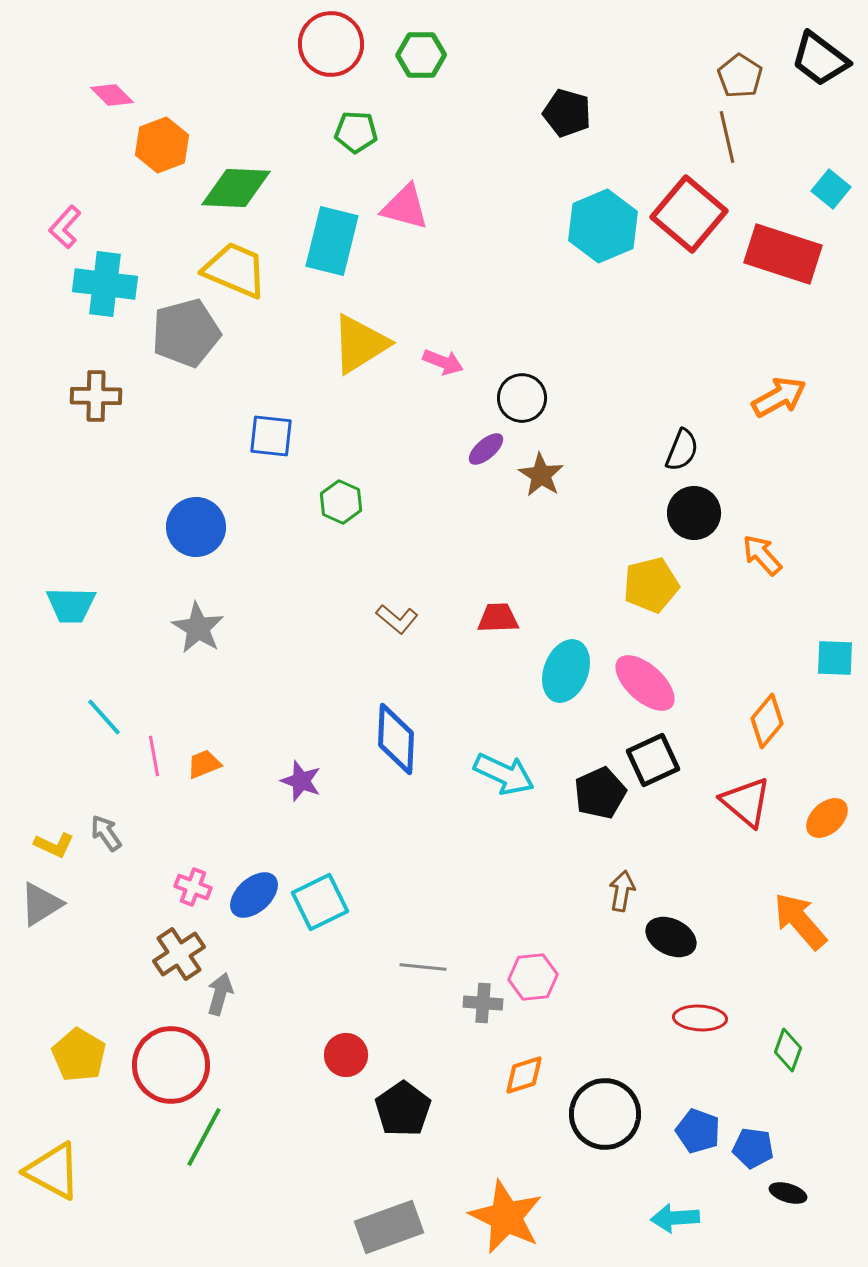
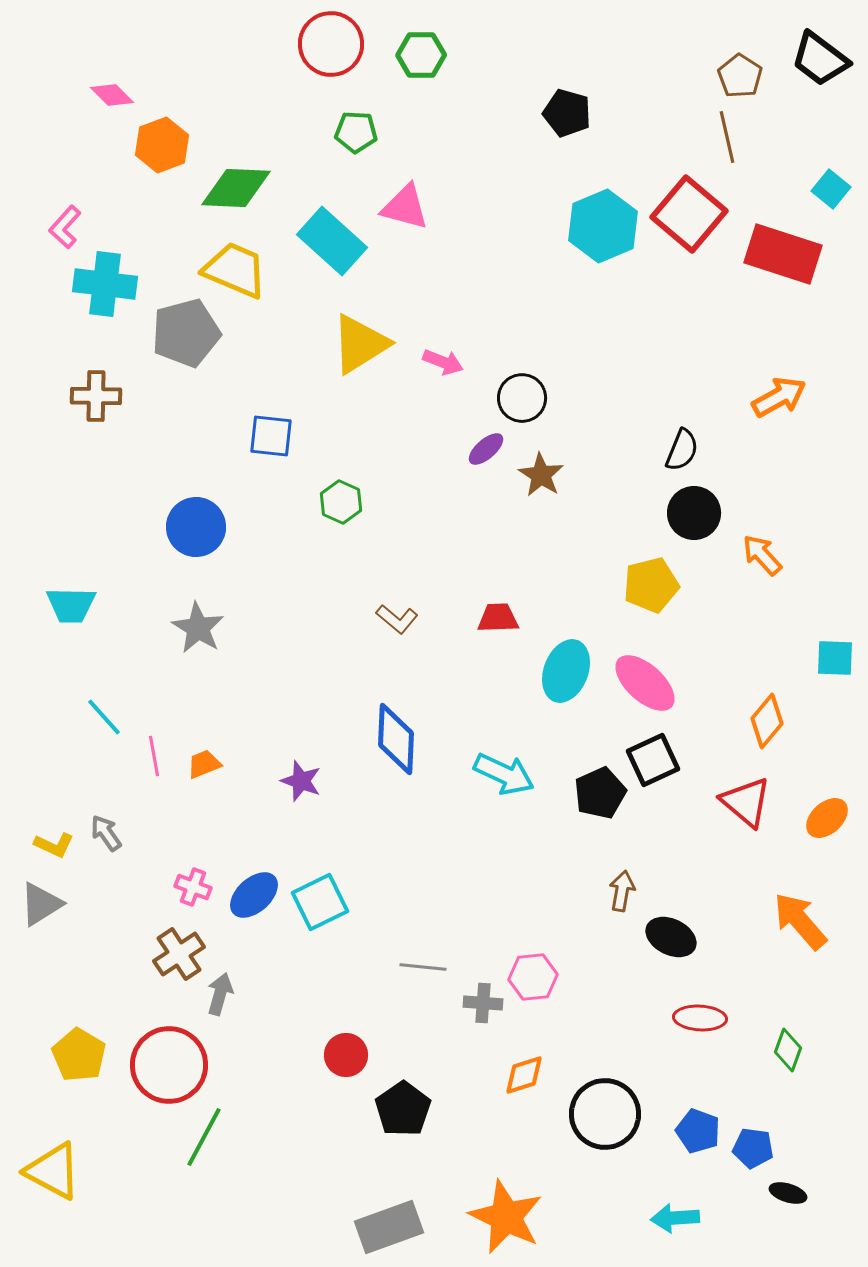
cyan rectangle at (332, 241): rotated 62 degrees counterclockwise
red circle at (171, 1065): moved 2 px left
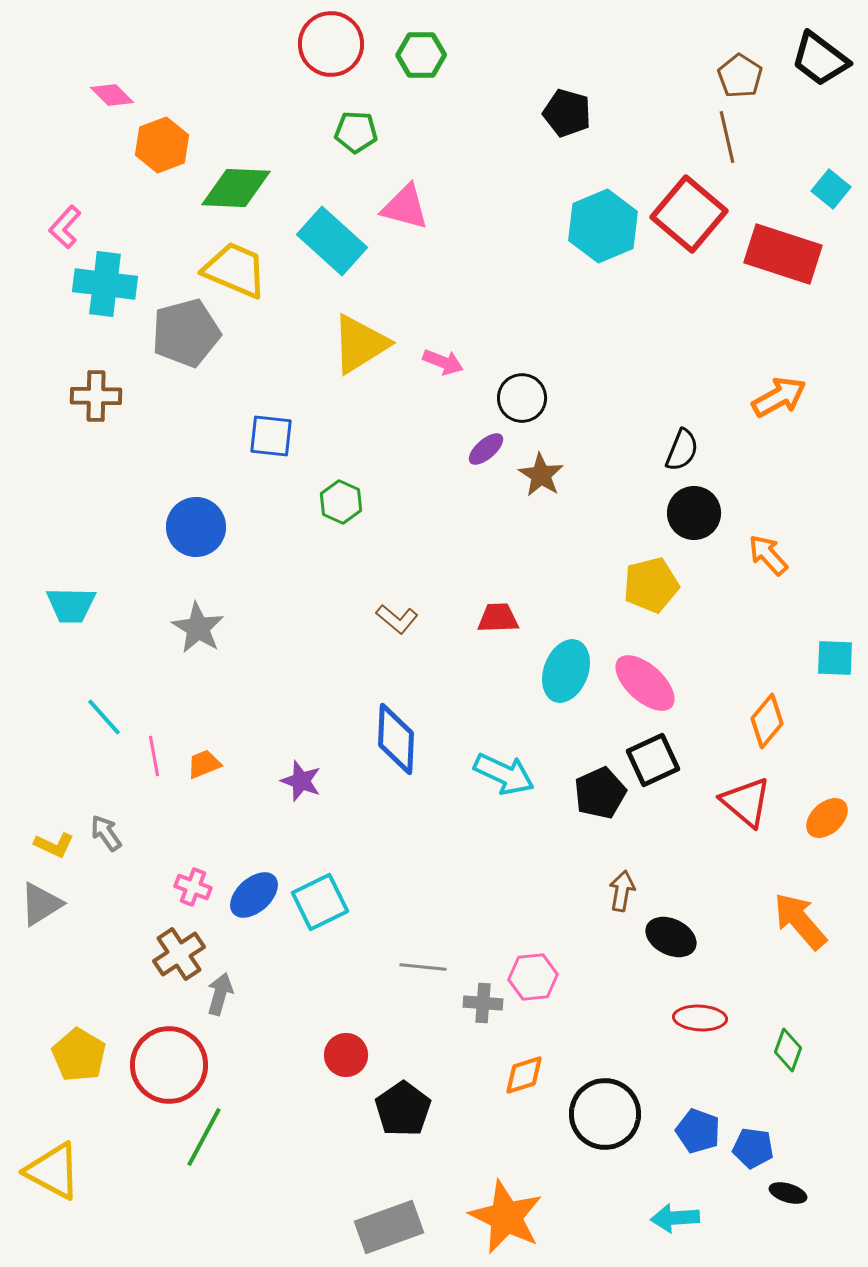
orange arrow at (762, 555): moved 6 px right
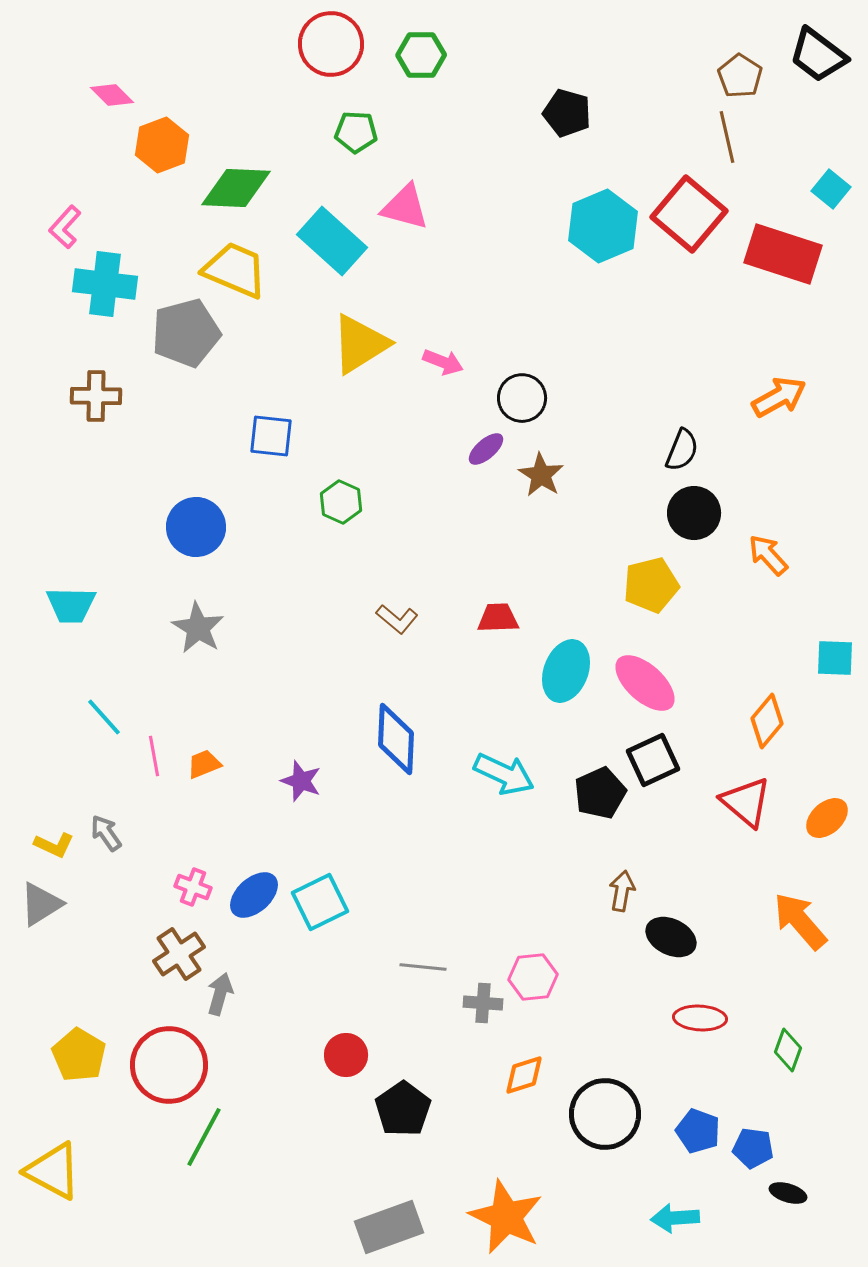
black trapezoid at (820, 59): moved 2 px left, 4 px up
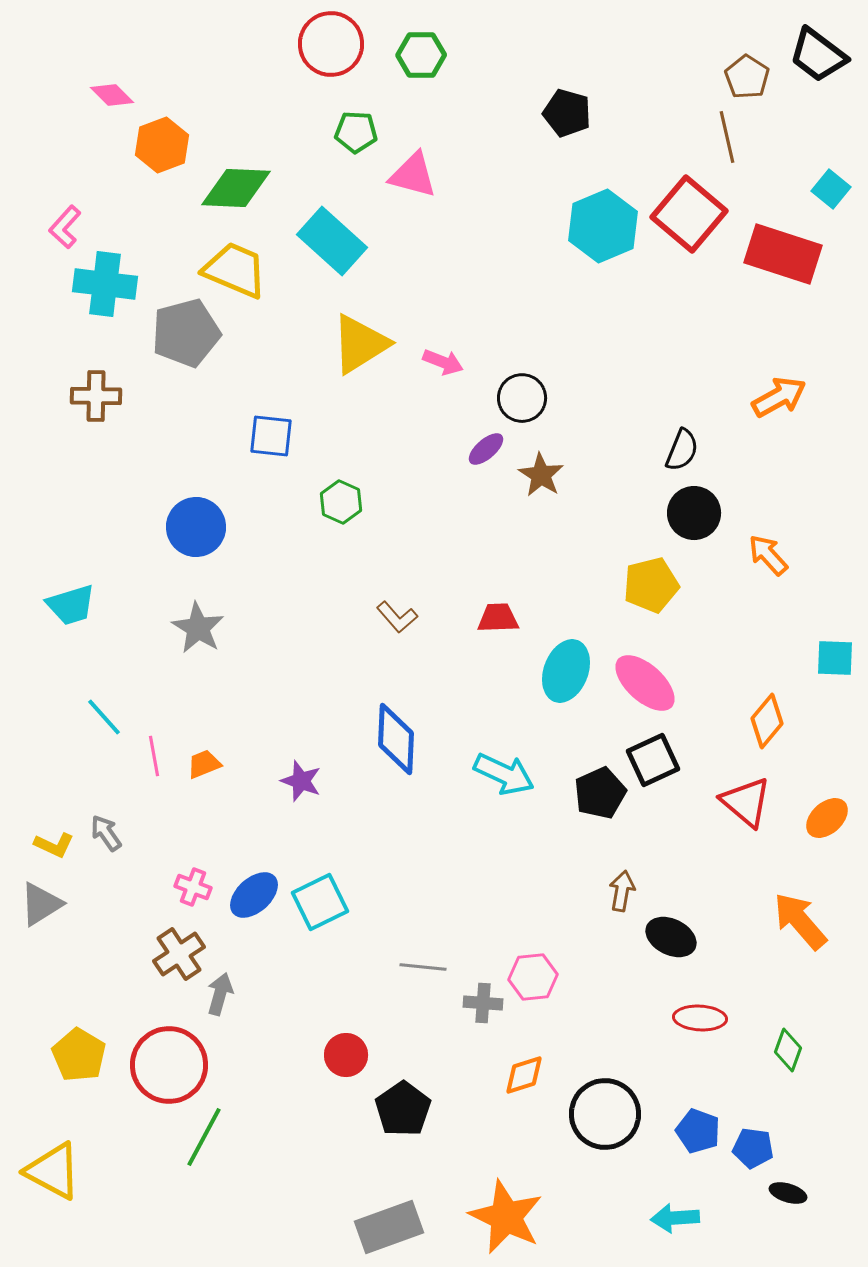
brown pentagon at (740, 76): moved 7 px right, 1 px down
pink triangle at (405, 207): moved 8 px right, 32 px up
cyan trapezoid at (71, 605): rotated 18 degrees counterclockwise
brown L-shape at (397, 619): moved 2 px up; rotated 9 degrees clockwise
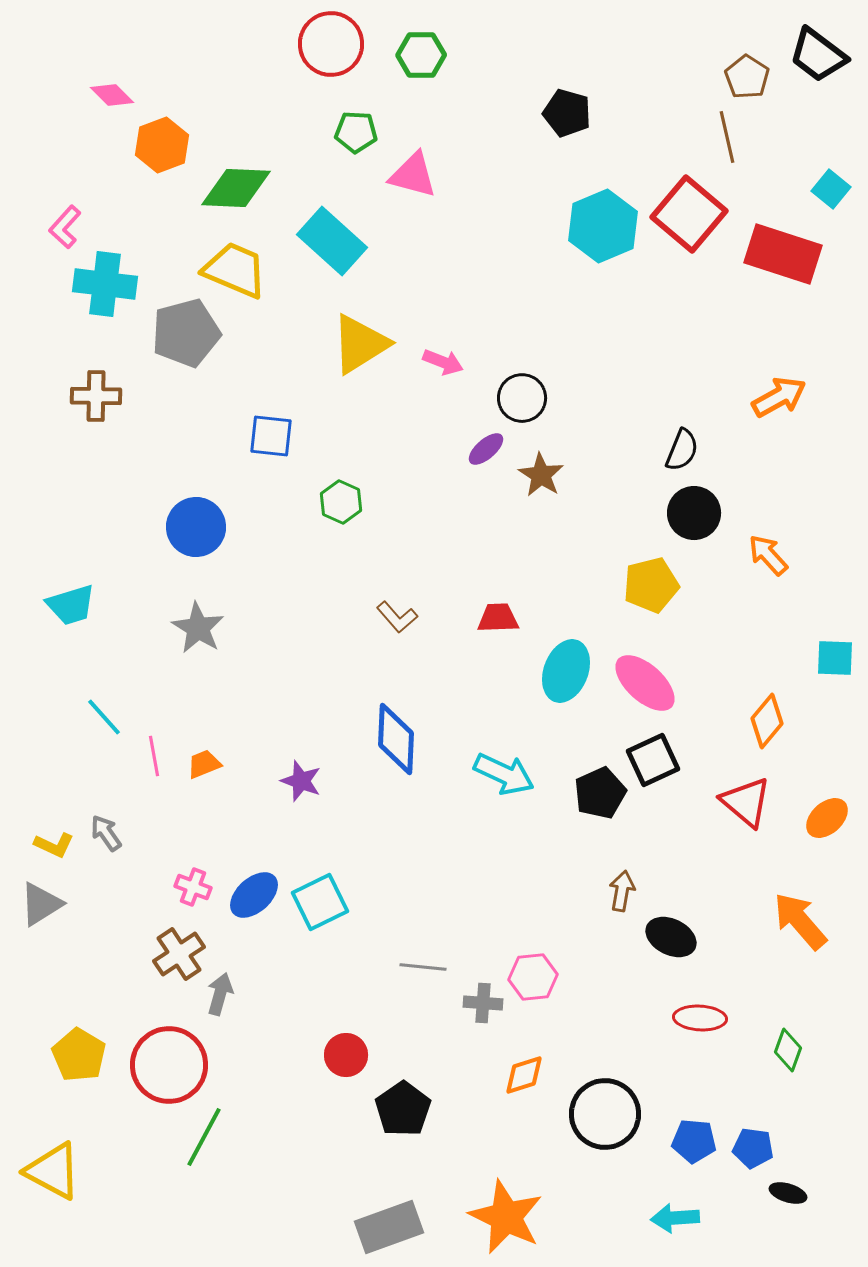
blue pentagon at (698, 1131): moved 4 px left, 10 px down; rotated 15 degrees counterclockwise
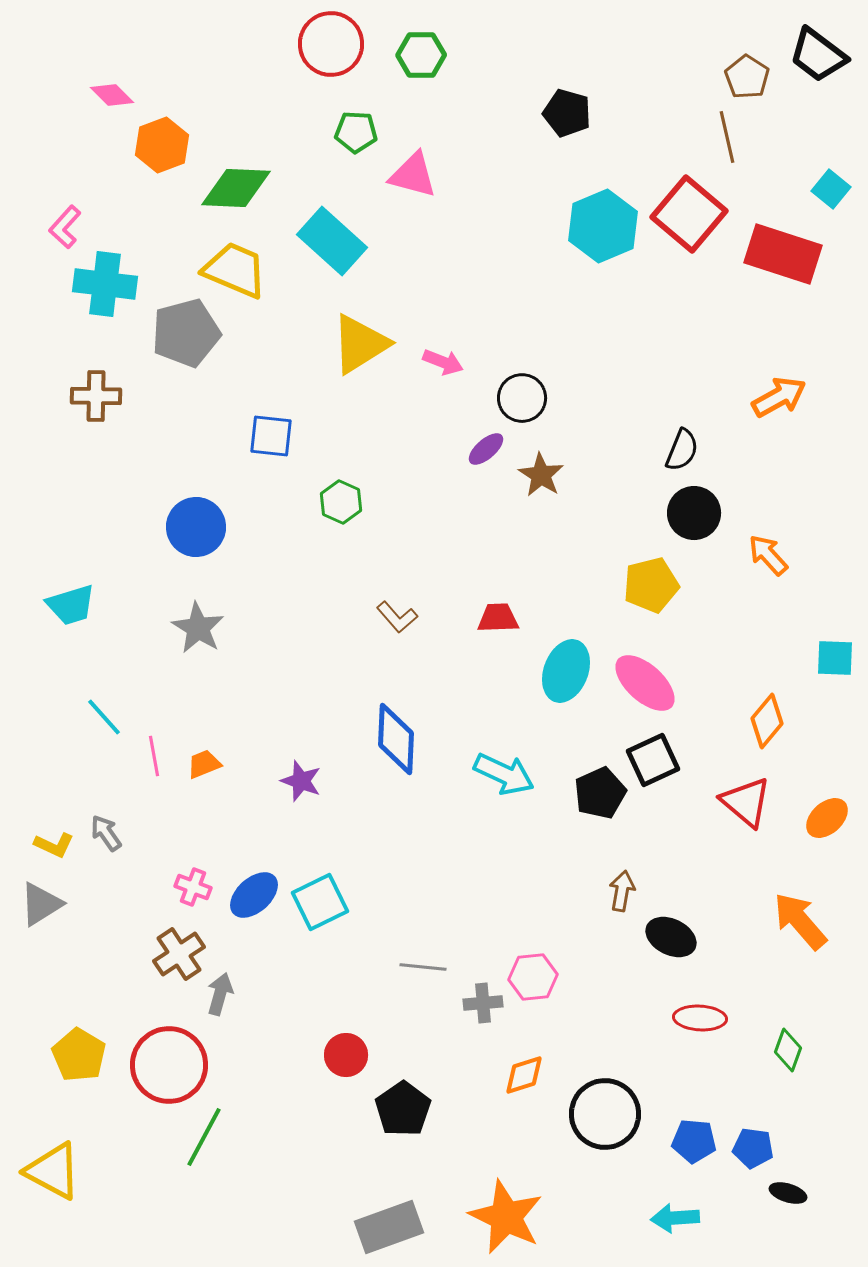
gray cross at (483, 1003): rotated 9 degrees counterclockwise
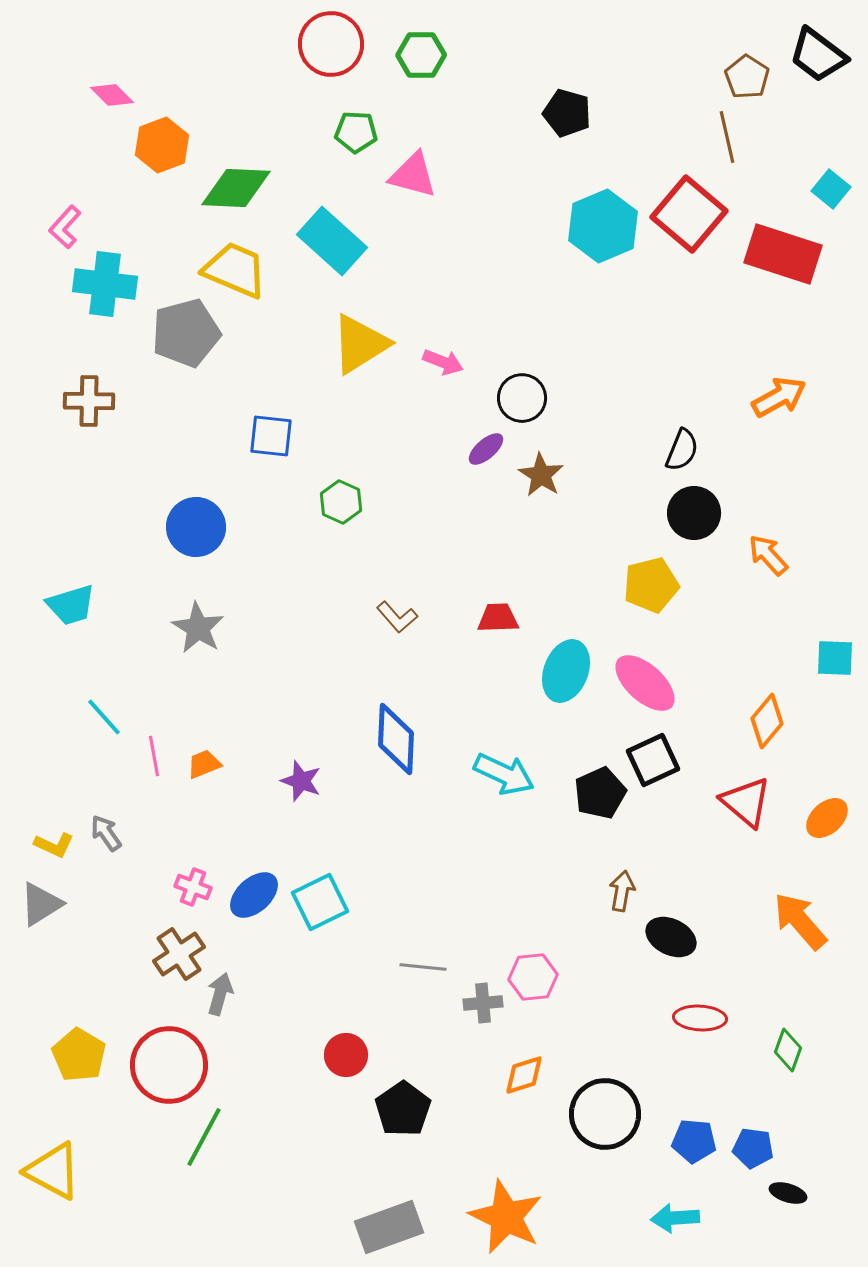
brown cross at (96, 396): moved 7 px left, 5 px down
